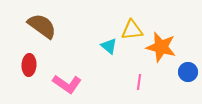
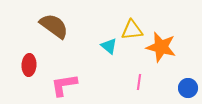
brown semicircle: moved 12 px right
blue circle: moved 16 px down
pink L-shape: moved 3 px left, 1 px down; rotated 136 degrees clockwise
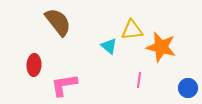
brown semicircle: moved 4 px right, 4 px up; rotated 16 degrees clockwise
red ellipse: moved 5 px right
pink line: moved 2 px up
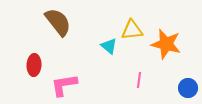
orange star: moved 5 px right, 3 px up
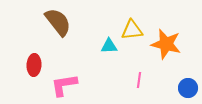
cyan triangle: rotated 42 degrees counterclockwise
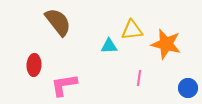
pink line: moved 2 px up
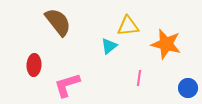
yellow triangle: moved 4 px left, 4 px up
cyan triangle: rotated 36 degrees counterclockwise
pink L-shape: moved 3 px right; rotated 8 degrees counterclockwise
